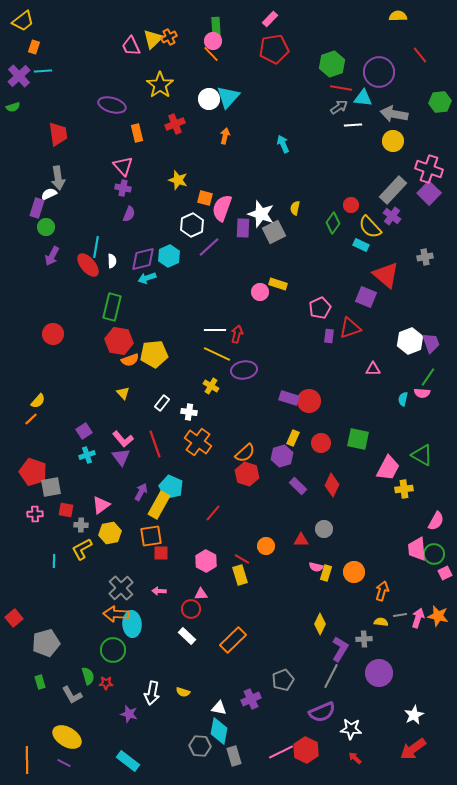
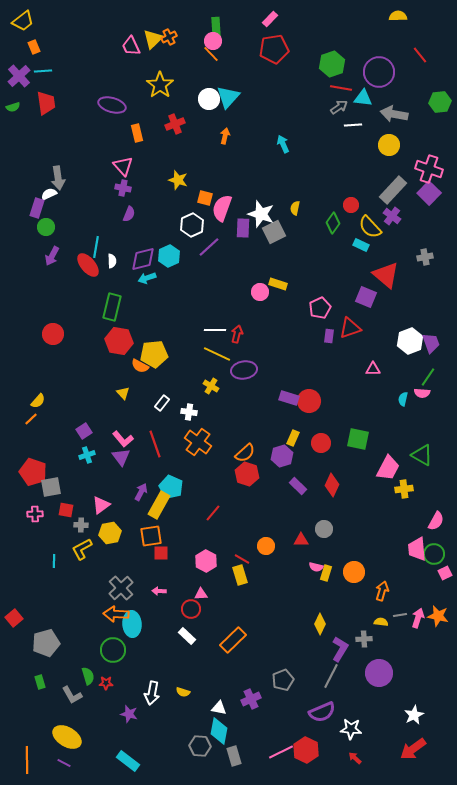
orange rectangle at (34, 47): rotated 40 degrees counterclockwise
red trapezoid at (58, 134): moved 12 px left, 31 px up
yellow circle at (393, 141): moved 4 px left, 4 px down
orange semicircle at (130, 360): moved 10 px right, 6 px down; rotated 48 degrees clockwise
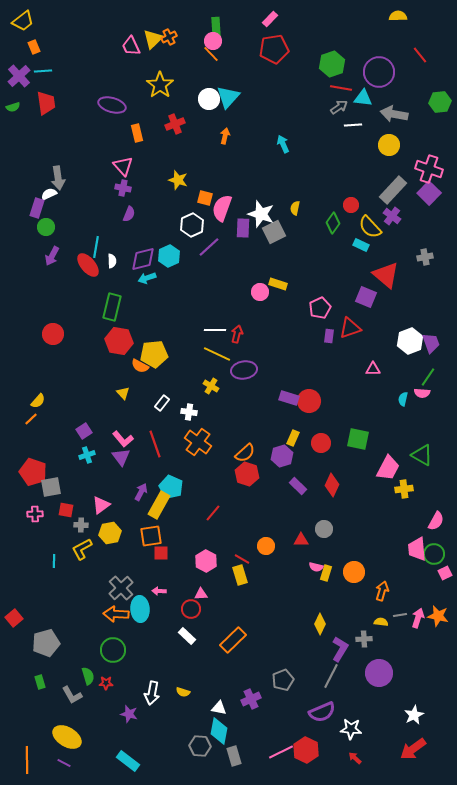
cyan ellipse at (132, 624): moved 8 px right, 15 px up
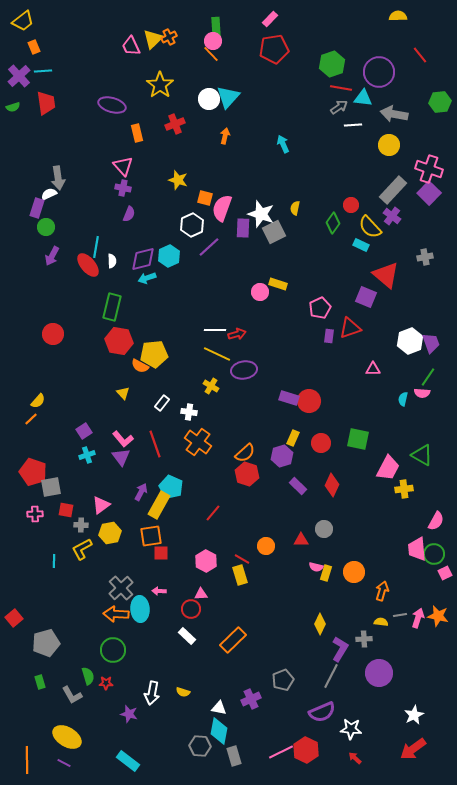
red arrow at (237, 334): rotated 60 degrees clockwise
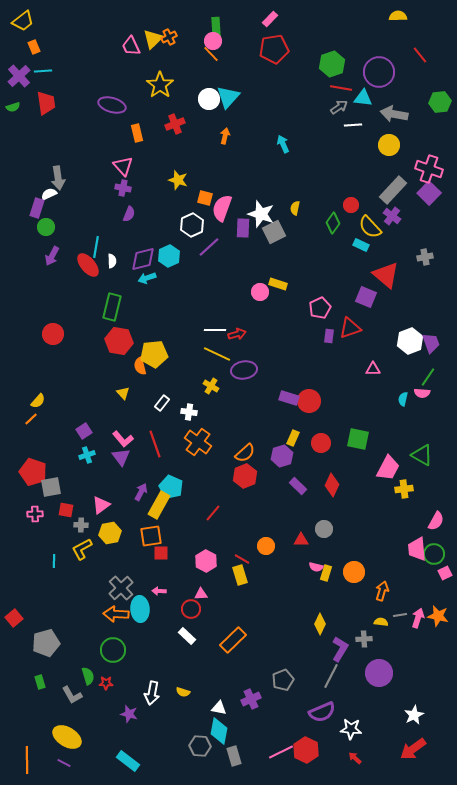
orange semicircle at (140, 366): rotated 48 degrees clockwise
red hexagon at (247, 474): moved 2 px left, 2 px down; rotated 20 degrees clockwise
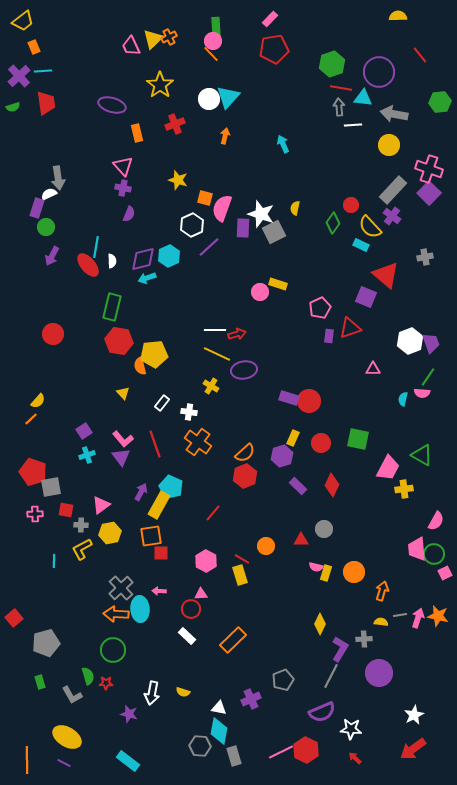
gray arrow at (339, 107): rotated 60 degrees counterclockwise
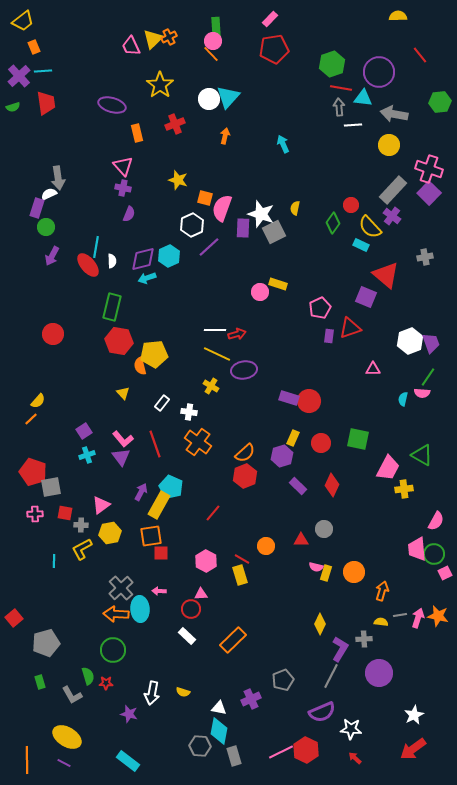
red square at (66, 510): moved 1 px left, 3 px down
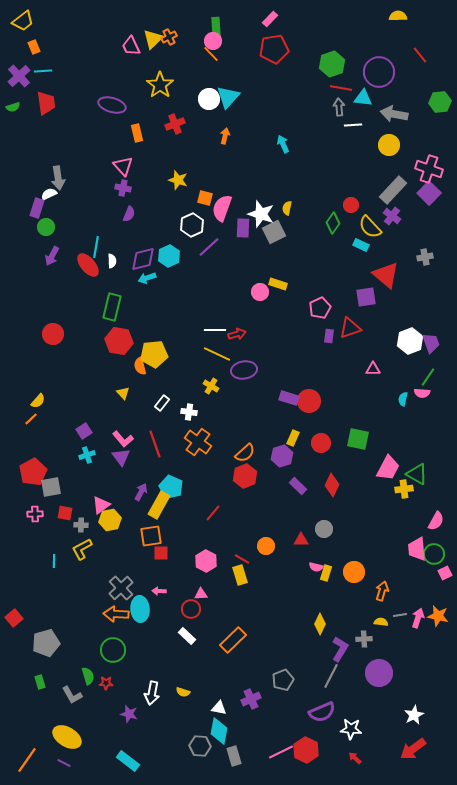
yellow semicircle at (295, 208): moved 8 px left
purple square at (366, 297): rotated 30 degrees counterclockwise
green triangle at (422, 455): moved 5 px left, 19 px down
red pentagon at (33, 472): rotated 24 degrees clockwise
yellow hexagon at (110, 533): moved 13 px up
orange line at (27, 760): rotated 36 degrees clockwise
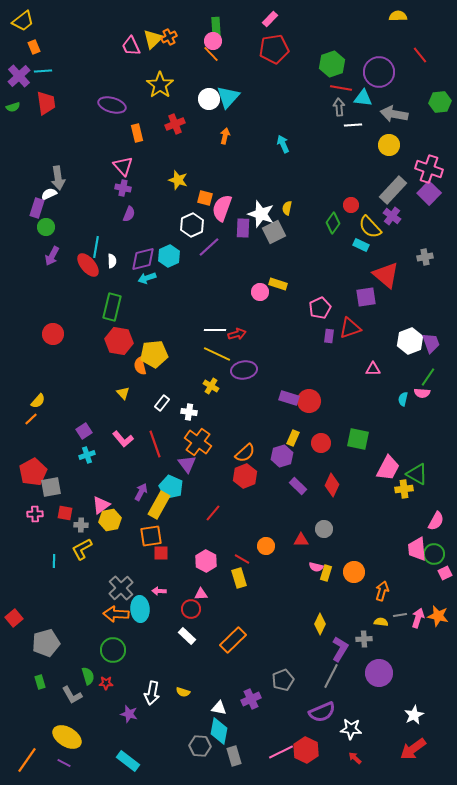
purple triangle at (121, 457): moved 66 px right, 7 px down
yellow rectangle at (240, 575): moved 1 px left, 3 px down
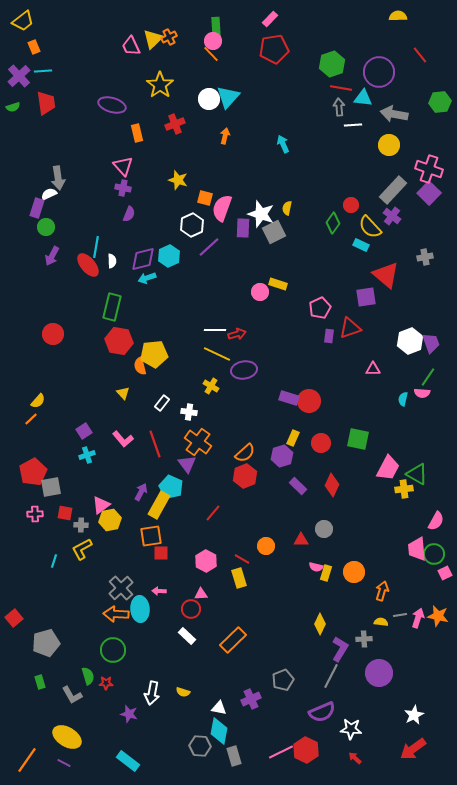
cyan line at (54, 561): rotated 16 degrees clockwise
